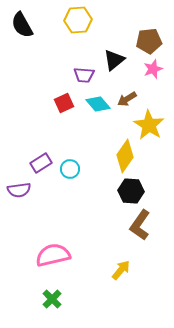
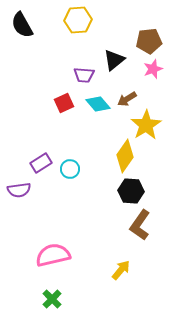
yellow star: moved 3 px left; rotated 8 degrees clockwise
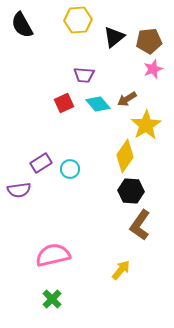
black triangle: moved 23 px up
